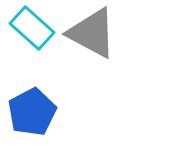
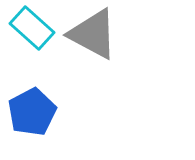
gray triangle: moved 1 px right, 1 px down
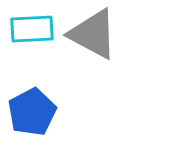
cyan rectangle: moved 1 px down; rotated 45 degrees counterclockwise
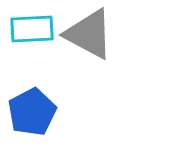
gray triangle: moved 4 px left
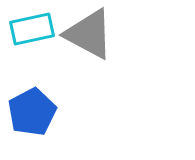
cyan rectangle: rotated 9 degrees counterclockwise
